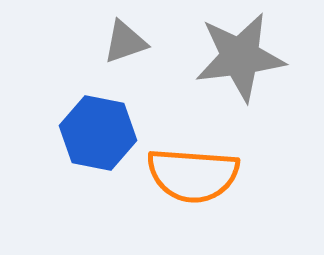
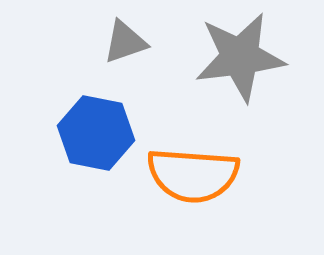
blue hexagon: moved 2 px left
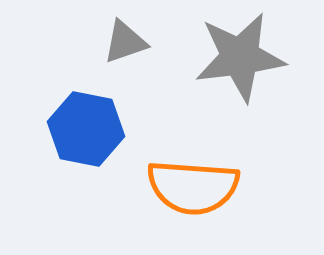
blue hexagon: moved 10 px left, 4 px up
orange semicircle: moved 12 px down
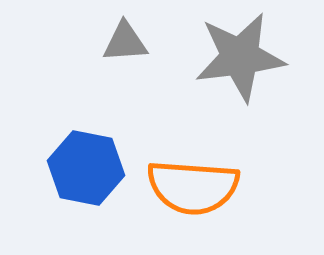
gray triangle: rotated 15 degrees clockwise
blue hexagon: moved 39 px down
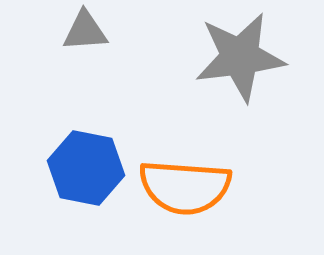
gray triangle: moved 40 px left, 11 px up
orange semicircle: moved 8 px left
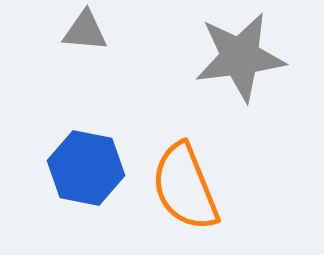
gray triangle: rotated 9 degrees clockwise
orange semicircle: rotated 64 degrees clockwise
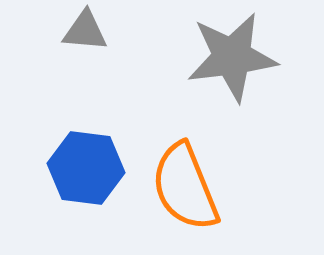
gray star: moved 8 px left
blue hexagon: rotated 4 degrees counterclockwise
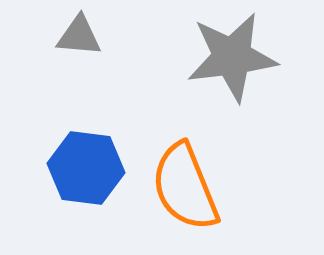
gray triangle: moved 6 px left, 5 px down
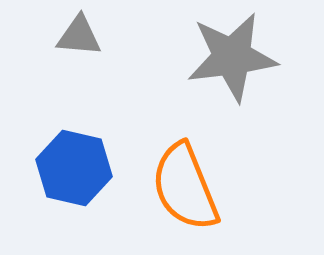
blue hexagon: moved 12 px left; rotated 6 degrees clockwise
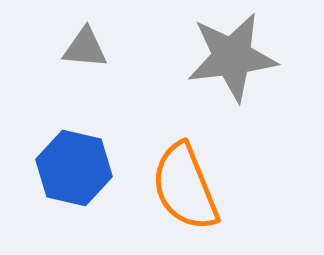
gray triangle: moved 6 px right, 12 px down
